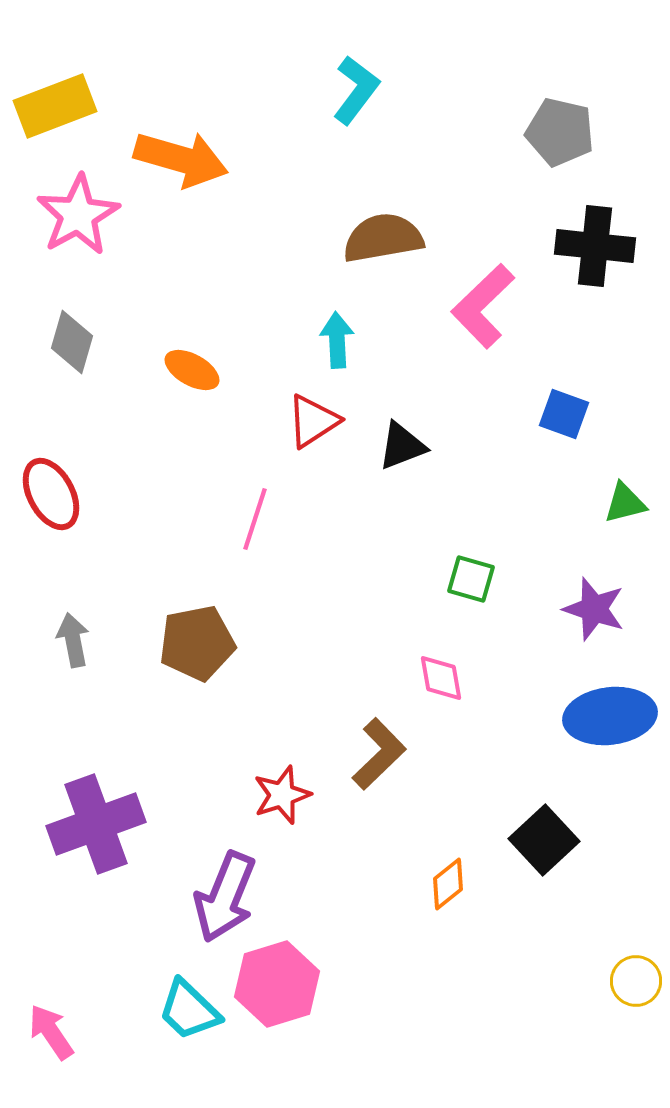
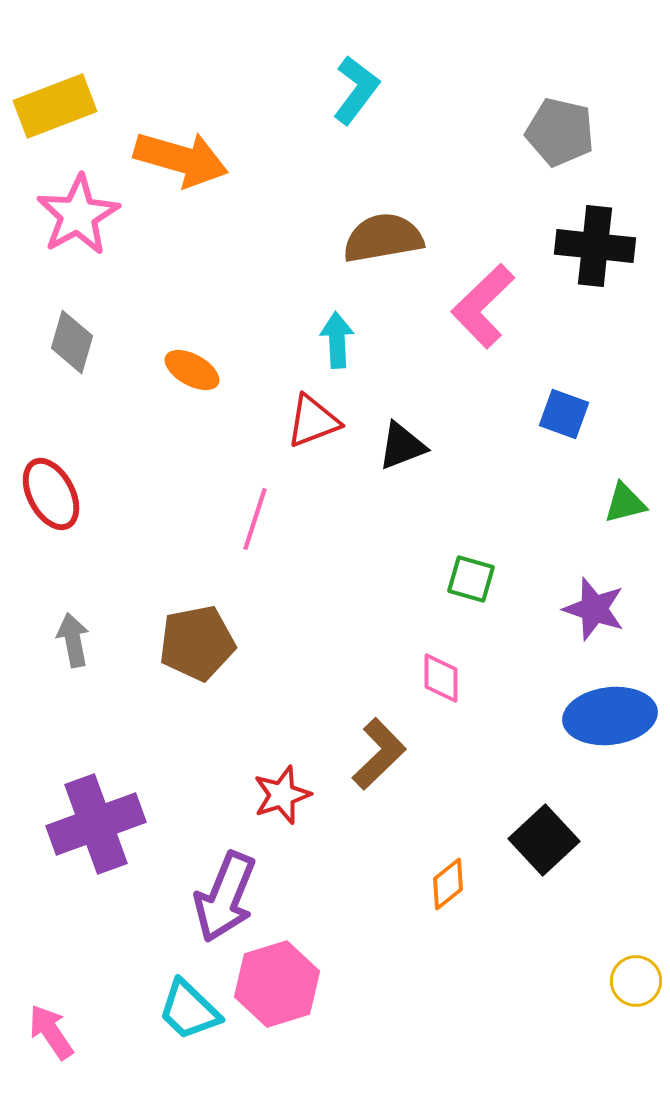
red triangle: rotated 12 degrees clockwise
pink diamond: rotated 10 degrees clockwise
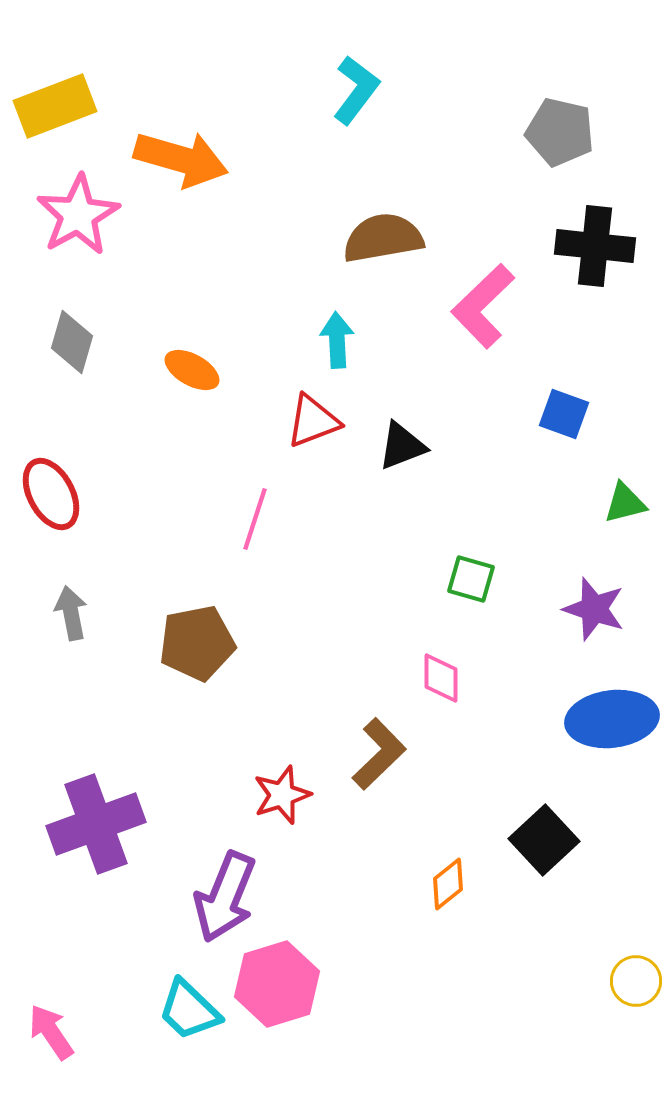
gray arrow: moved 2 px left, 27 px up
blue ellipse: moved 2 px right, 3 px down
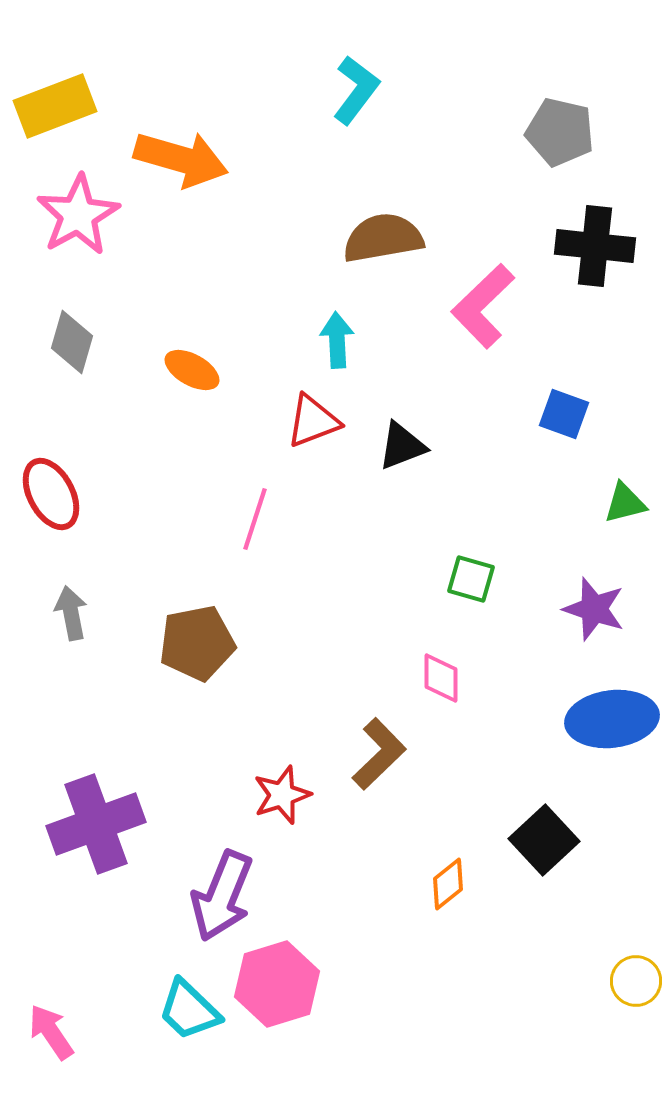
purple arrow: moved 3 px left, 1 px up
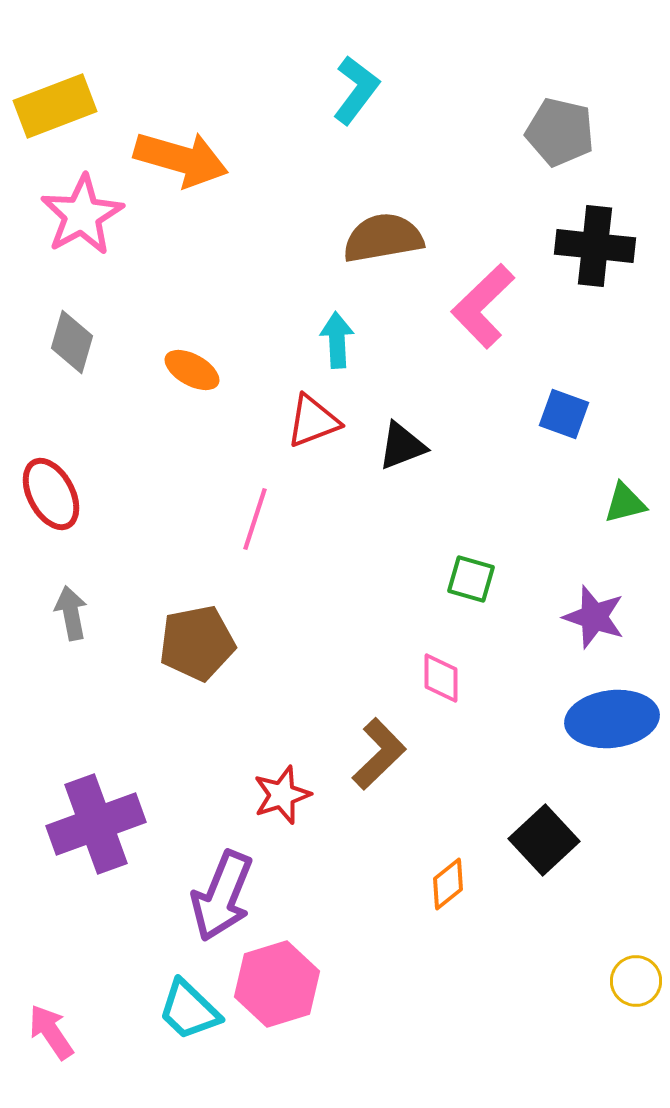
pink star: moved 4 px right
purple star: moved 8 px down
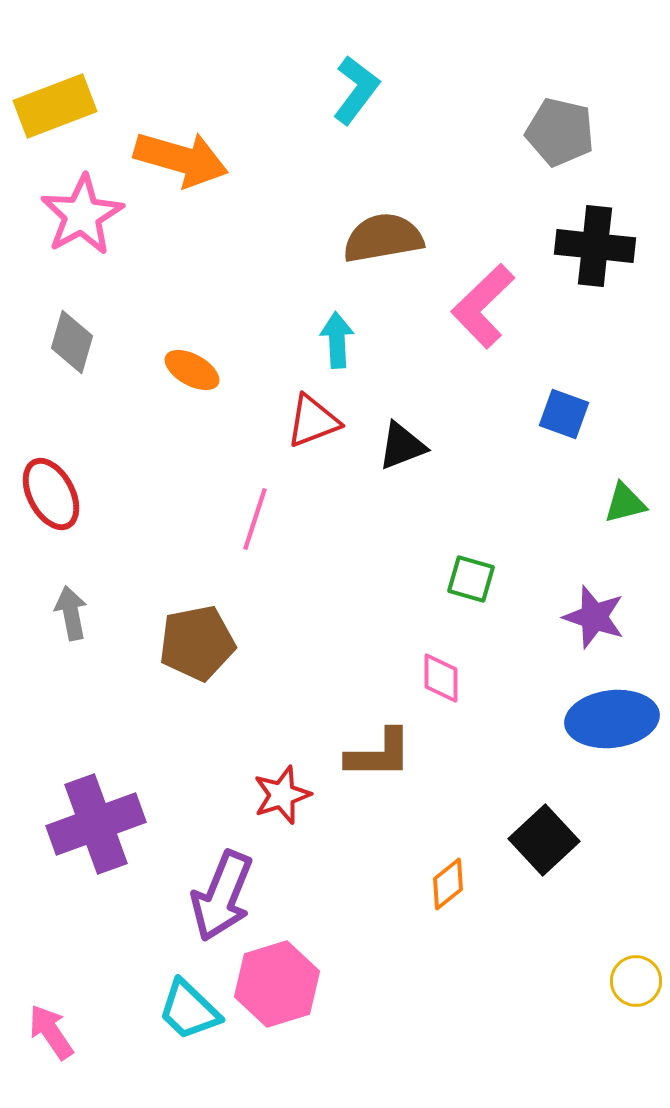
brown L-shape: rotated 44 degrees clockwise
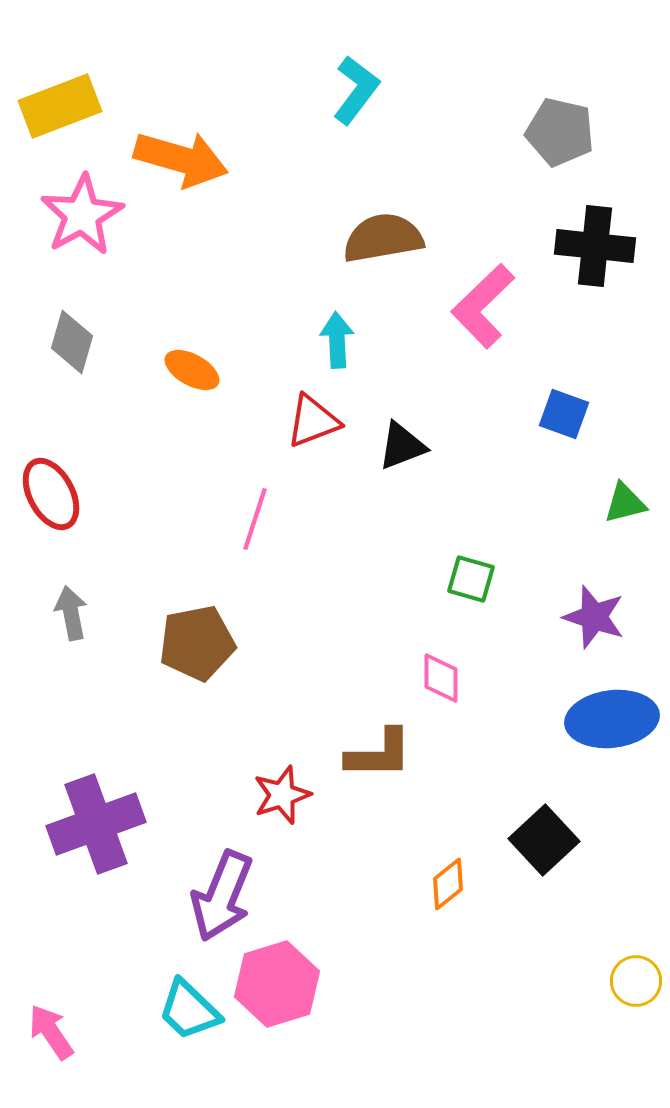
yellow rectangle: moved 5 px right
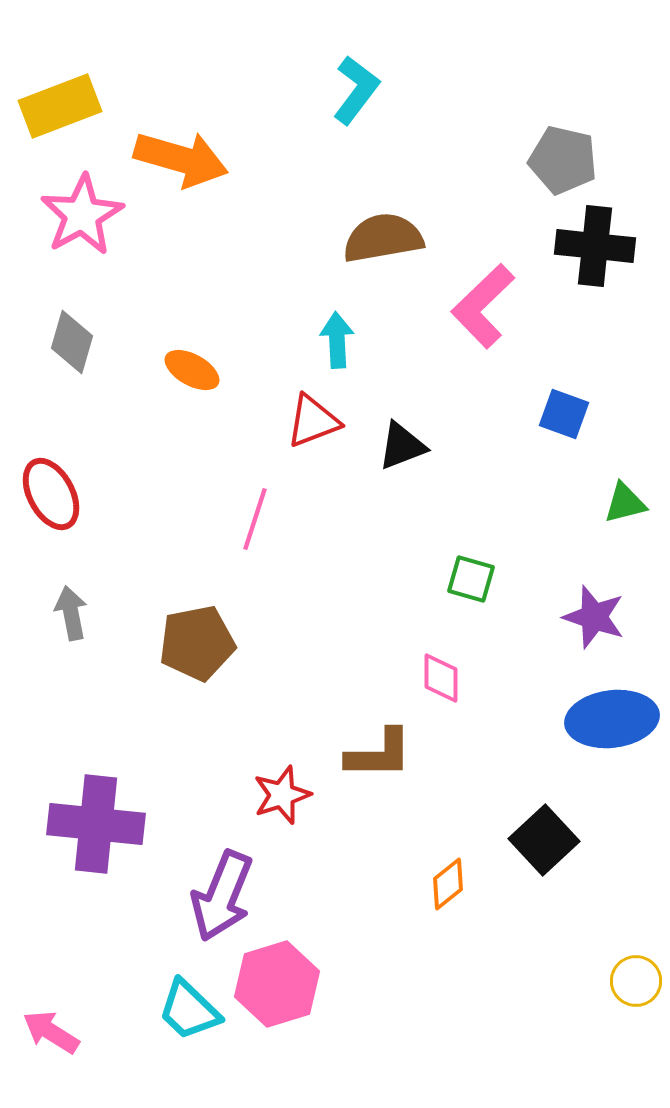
gray pentagon: moved 3 px right, 28 px down
purple cross: rotated 26 degrees clockwise
pink arrow: rotated 24 degrees counterclockwise
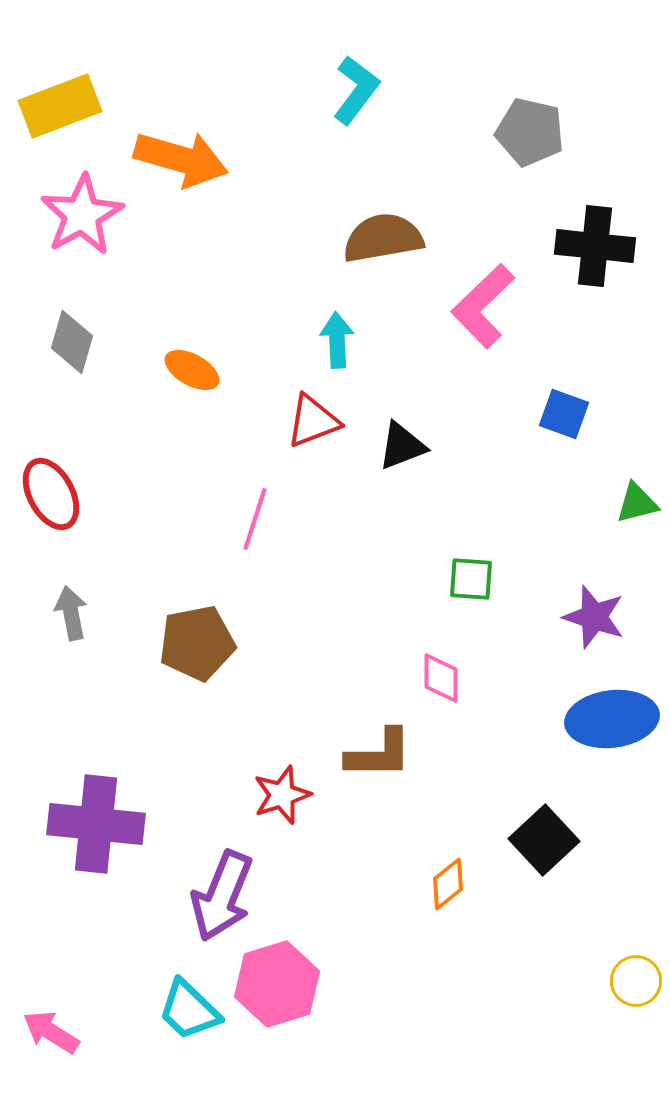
gray pentagon: moved 33 px left, 28 px up
green triangle: moved 12 px right
green square: rotated 12 degrees counterclockwise
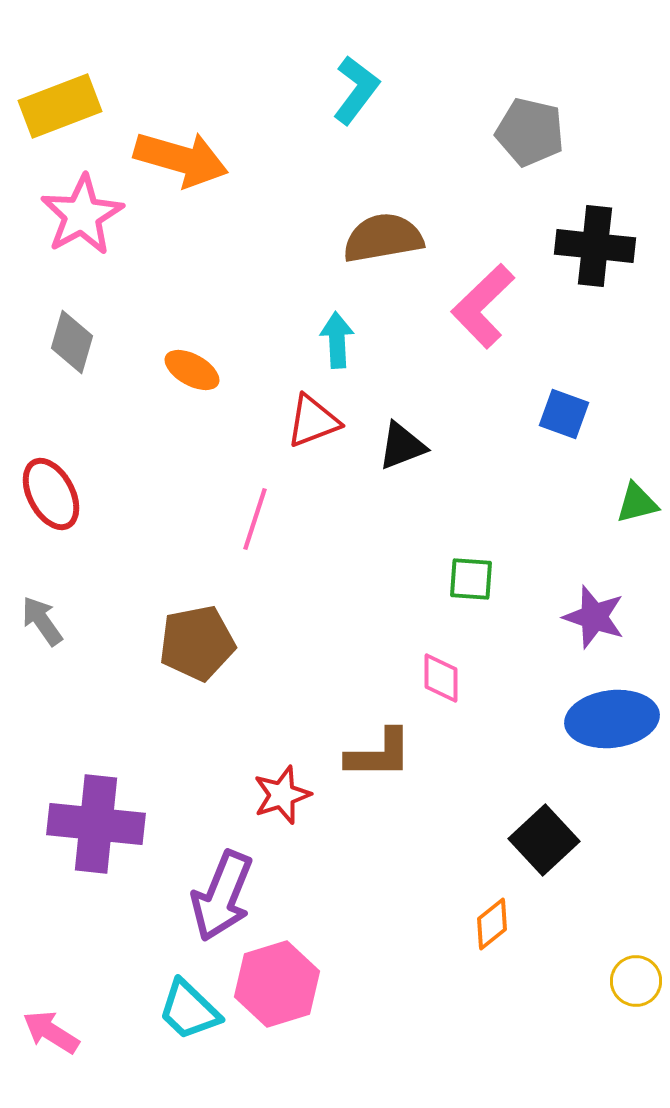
gray arrow: moved 29 px left, 8 px down; rotated 24 degrees counterclockwise
orange diamond: moved 44 px right, 40 px down
